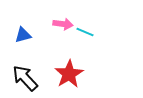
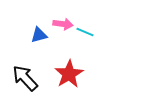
blue triangle: moved 16 px right
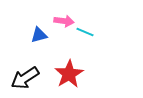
pink arrow: moved 1 px right, 3 px up
black arrow: rotated 80 degrees counterclockwise
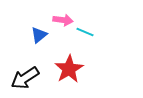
pink arrow: moved 1 px left, 1 px up
blue triangle: rotated 24 degrees counterclockwise
red star: moved 5 px up
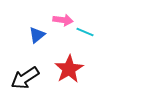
blue triangle: moved 2 px left
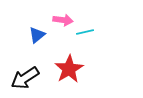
cyan line: rotated 36 degrees counterclockwise
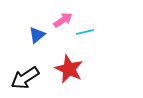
pink arrow: rotated 42 degrees counterclockwise
red star: rotated 16 degrees counterclockwise
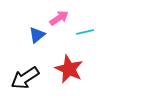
pink arrow: moved 4 px left, 2 px up
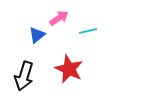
cyan line: moved 3 px right, 1 px up
black arrow: moved 1 px left, 2 px up; rotated 40 degrees counterclockwise
